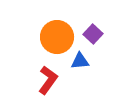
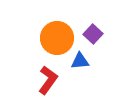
orange circle: moved 1 px down
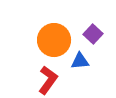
orange circle: moved 3 px left, 2 px down
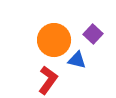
blue triangle: moved 3 px left, 1 px up; rotated 18 degrees clockwise
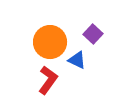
orange circle: moved 4 px left, 2 px down
blue triangle: rotated 12 degrees clockwise
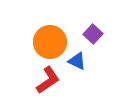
blue triangle: moved 1 px down
red L-shape: rotated 20 degrees clockwise
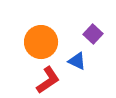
orange circle: moved 9 px left
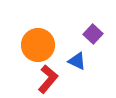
orange circle: moved 3 px left, 3 px down
red L-shape: moved 1 px up; rotated 16 degrees counterclockwise
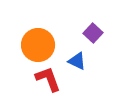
purple square: moved 1 px up
red L-shape: rotated 60 degrees counterclockwise
